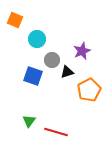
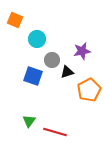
purple star: rotated 12 degrees clockwise
red line: moved 1 px left
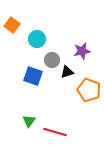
orange square: moved 3 px left, 5 px down; rotated 14 degrees clockwise
orange pentagon: rotated 25 degrees counterclockwise
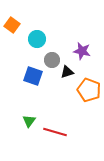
purple star: rotated 24 degrees clockwise
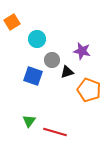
orange square: moved 3 px up; rotated 21 degrees clockwise
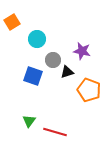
gray circle: moved 1 px right
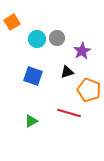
purple star: rotated 30 degrees clockwise
gray circle: moved 4 px right, 22 px up
green triangle: moved 2 px right; rotated 24 degrees clockwise
red line: moved 14 px right, 19 px up
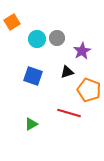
green triangle: moved 3 px down
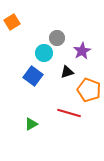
cyan circle: moved 7 px right, 14 px down
blue square: rotated 18 degrees clockwise
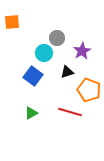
orange square: rotated 28 degrees clockwise
red line: moved 1 px right, 1 px up
green triangle: moved 11 px up
